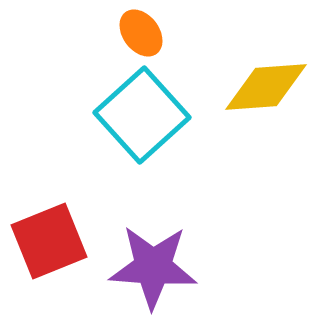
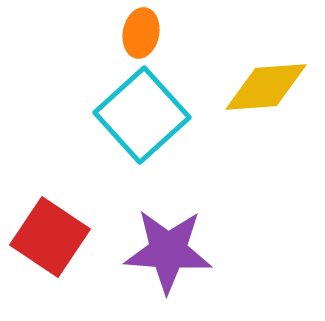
orange ellipse: rotated 48 degrees clockwise
red square: moved 1 px right, 4 px up; rotated 34 degrees counterclockwise
purple star: moved 15 px right, 16 px up
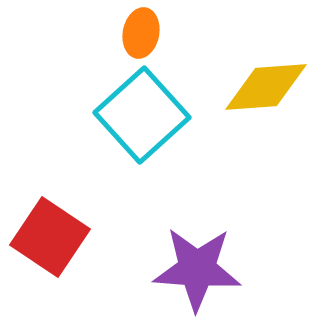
purple star: moved 29 px right, 18 px down
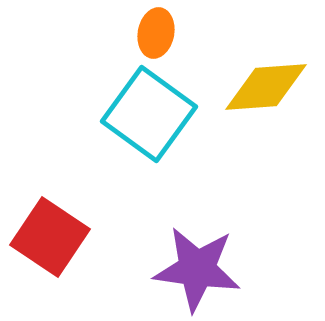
orange ellipse: moved 15 px right
cyan square: moved 7 px right, 1 px up; rotated 12 degrees counterclockwise
purple star: rotated 4 degrees clockwise
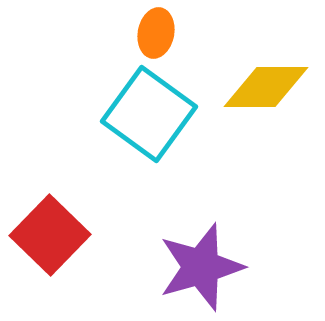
yellow diamond: rotated 4 degrees clockwise
red square: moved 2 px up; rotated 10 degrees clockwise
purple star: moved 4 px right, 2 px up; rotated 24 degrees counterclockwise
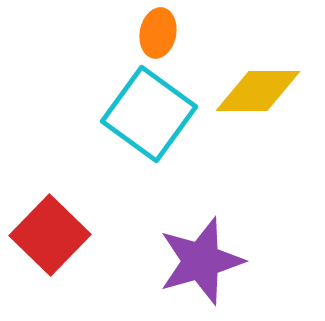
orange ellipse: moved 2 px right
yellow diamond: moved 8 px left, 4 px down
purple star: moved 6 px up
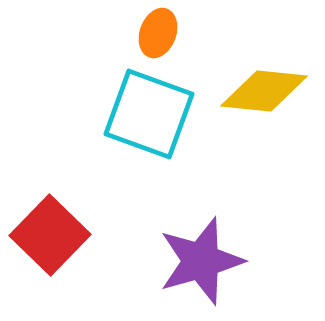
orange ellipse: rotated 9 degrees clockwise
yellow diamond: moved 6 px right; rotated 6 degrees clockwise
cyan square: rotated 16 degrees counterclockwise
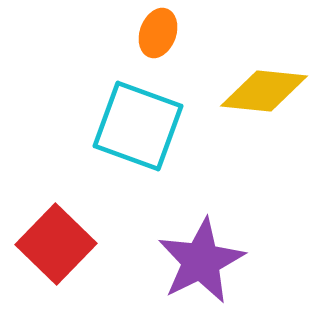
cyan square: moved 11 px left, 12 px down
red square: moved 6 px right, 9 px down
purple star: rotated 10 degrees counterclockwise
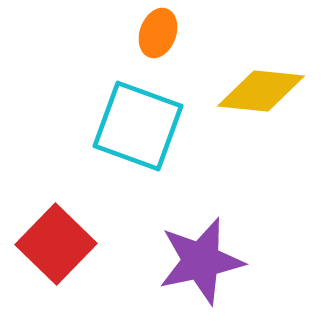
yellow diamond: moved 3 px left
purple star: rotated 14 degrees clockwise
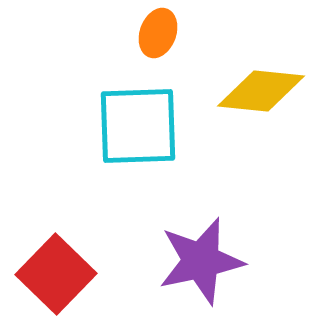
cyan square: rotated 22 degrees counterclockwise
red square: moved 30 px down
